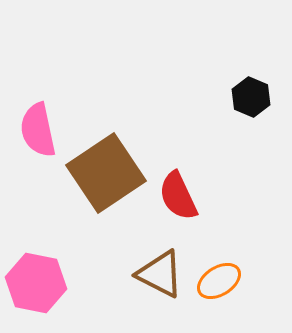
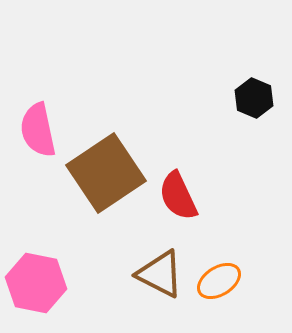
black hexagon: moved 3 px right, 1 px down
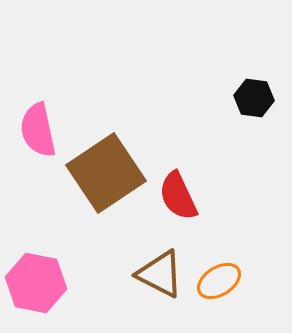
black hexagon: rotated 15 degrees counterclockwise
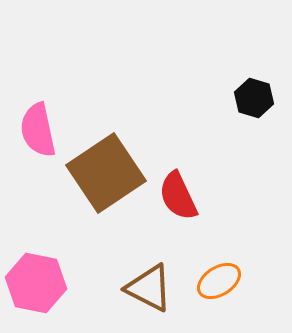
black hexagon: rotated 9 degrees clockwise
brown triangle: moved 11 px left, 14 px down
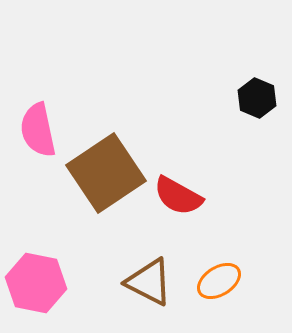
black hexagon: moved 3 px right; rotated 6 degrees clockwise
red semicircle: rotated 36 degrees counterclockwise
brown triangle: moved 6 px up
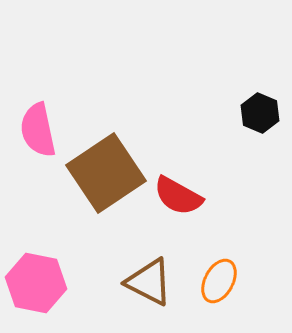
black hexagon: moved 3 px right, 15 px down
orange ellipse: rotated 30 degrees counterclockwise
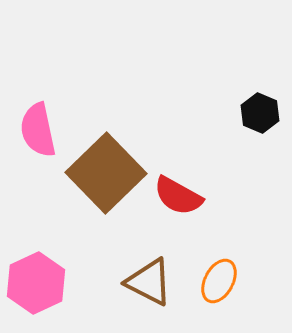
brown square: rotated 10 degrees counterclockwise
pink hexagon: rotated 24 degrees clockwise
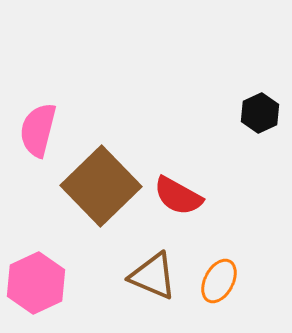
black hexagon: rotated 12 degrees clockwise
pink semicircle: rotated 26 degrees clockwise
brown square: moved 5 px left, 13 px down
brown triangle: moved 4 px right, 6 px up; rotated 4 degrees counterclockwise
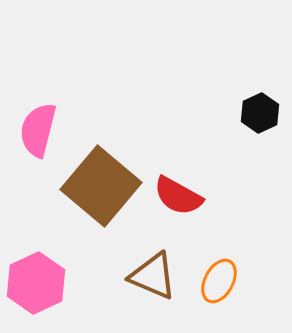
brown square: rotated 6 degrees counterclockwise
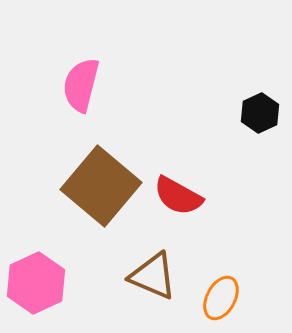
pink semicircle: moved 43 px right, 45 px up
orange ellipse: moved 2 px right, 17 px down
